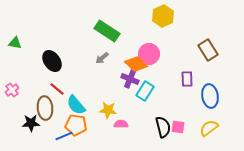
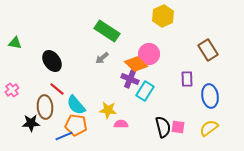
brown ellipse: moved 1 px up
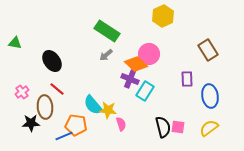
gray arrow: moved 4 px right, 3 px up
pink cross: moved 10 px right, 2 px down
cyan semicircle: moved 17 px right
pink semicircle: rotated 72 degrees clockwise
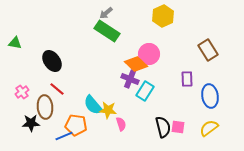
gray arrow: moved 42 px up
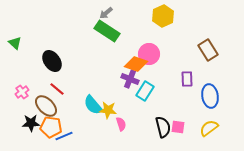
green triangle: rotated 32 degrees clockwise
orange diamond: rotated 25 degrees counterclockwise
brown ellipse: moved 1 px right, 1 px up; rotated 40 degrees counterclockwise
orange pentagon: moved 25 px left, 2 px down
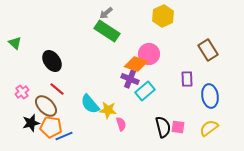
cyan rectangle: rotated 18 degrees clockwise
cyan semicircle: moved 3 px left, 1 px up
black star: rotated 12 degrees counterclockwise
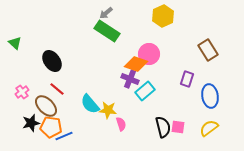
purple rectangle: rotated 21 degrees clockwise
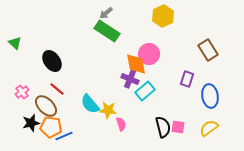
orange diamond: rotated 60 degrees clockwise
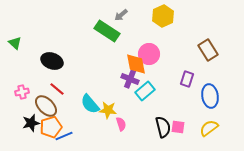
gray arrow: moved 15 px right, 2 px down
black ellipse: rotated 35 degrees counterclockwise
pink cross: rotated 24 degrees clockwise
orange pentagon: rotated 25 degrees counterclockwise
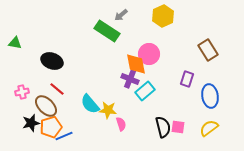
green triangle: rotated 32 degrees counterclockwise
